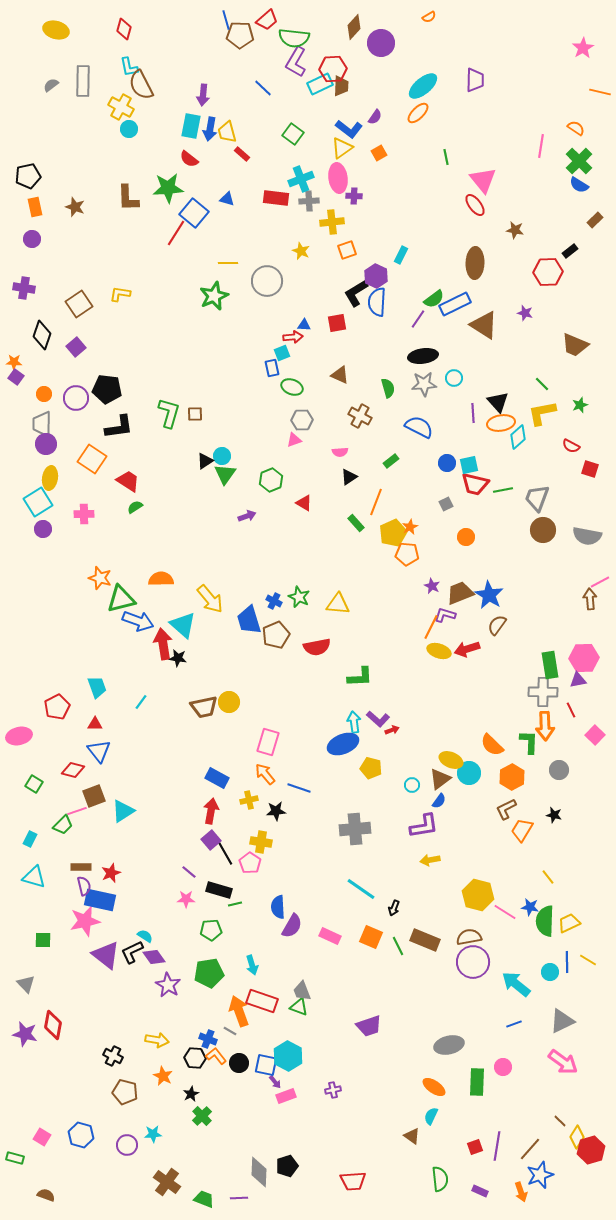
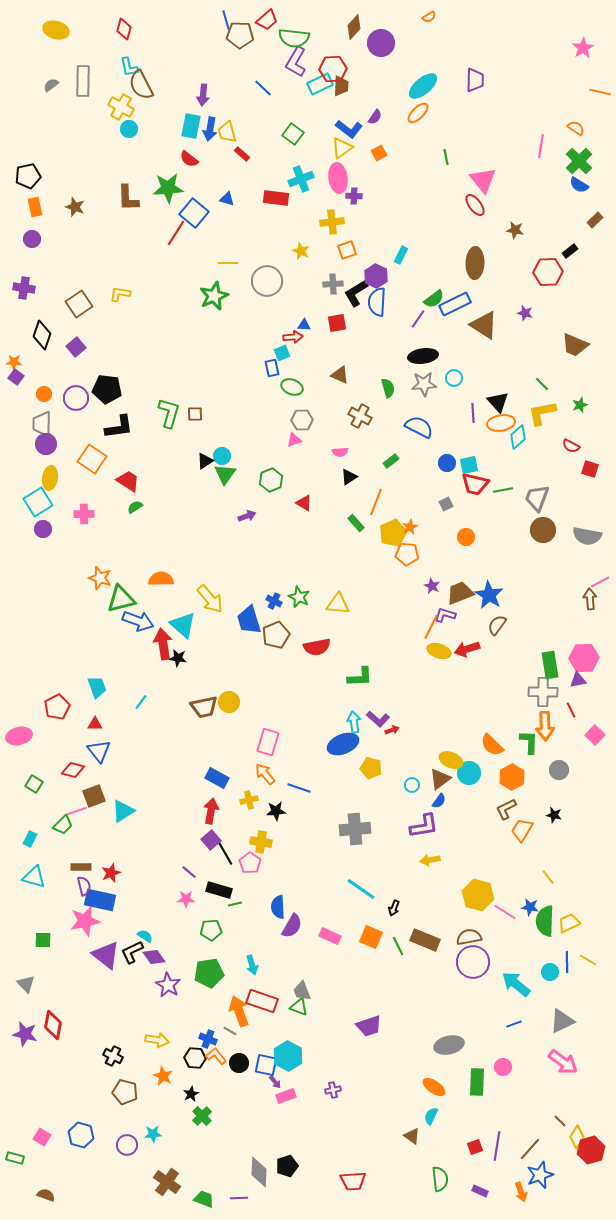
gray cross at (309, 201): moved 24 px right, 83 px down
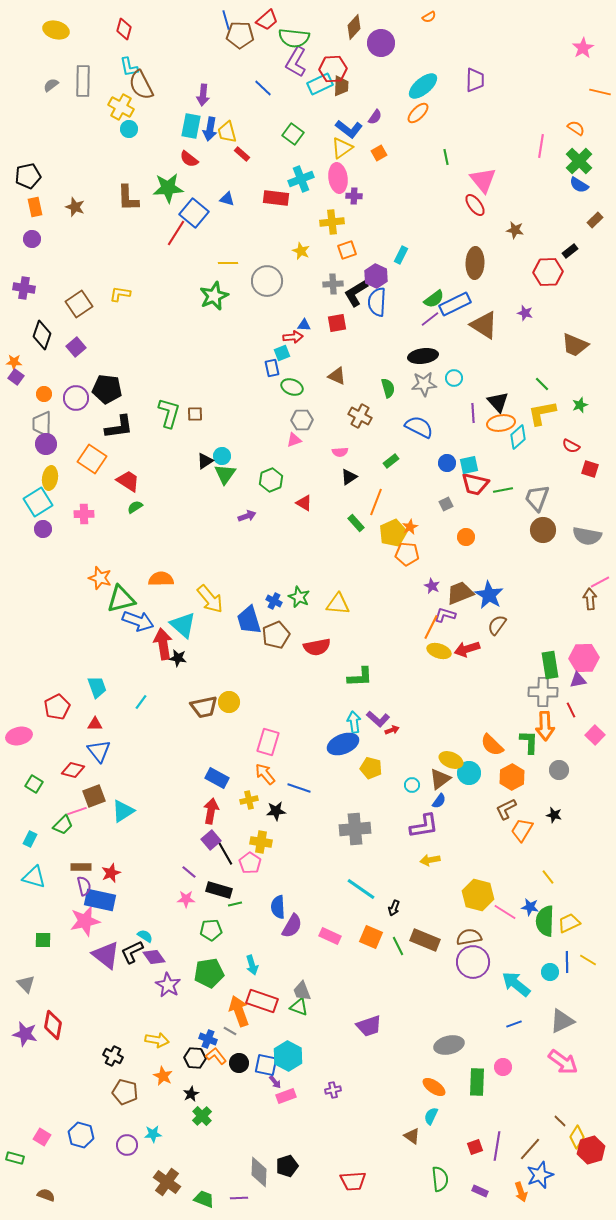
purple line at (418, 319): moved 12 px right; rotated 18 degrees clockwise
brown triangle at (340, 375): moved 3 px left, 1 px down
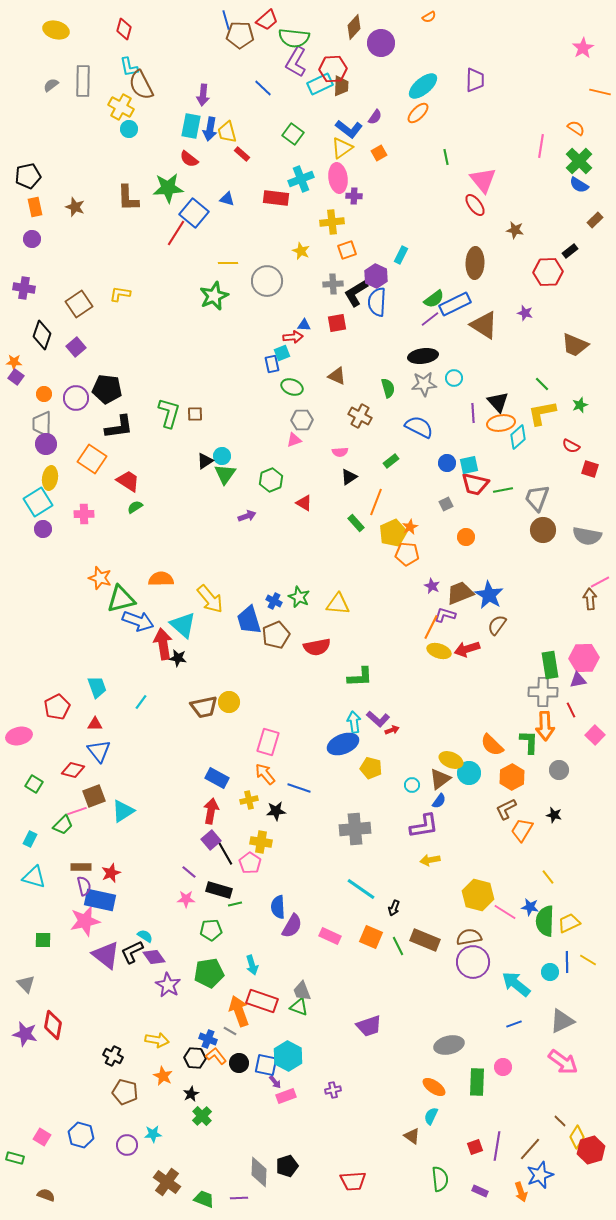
blue rectangle at (272, 368): moved 4 px up
